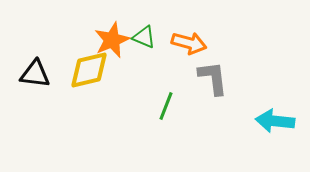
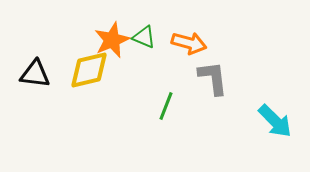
cyan arrow: rotated 141 degrees counterclockwise
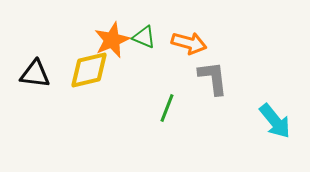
green line: moved 1 px right, 2 px down
cyan arrow: rotated 6 degrees clockwise
